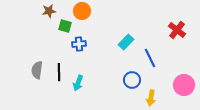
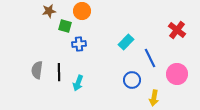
pink circle: moved 7 px left, 11 px up
yellow arrow: moved 3 px right
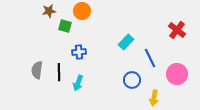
blue cross: moved 8 px down
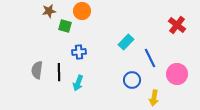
red cross: moved 5 px up
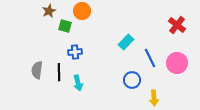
brown star: rotated 16 degrees counterclockwise
blue cross: moved 4 px left
pink circle: moved 11 px up
cyan arrow: rotated 35 degrees counterclockwise
yellow arrow: rotated 14 degrees counterclockwise
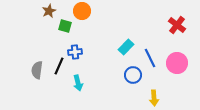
cyan rectangle: moved 5 px down
black line: moved 6 px up; rotated 24 degrees clockwise
blue circle: moved 1 px right, 5 px up
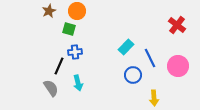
orange circle: moved 5 px left
green square: moved 4 px right, 3 px down
pink circle: moved 1 px right, 3 px down
gray semicircle: moved 14 px right, 18 px down; rotated 138 degrees clockwise
